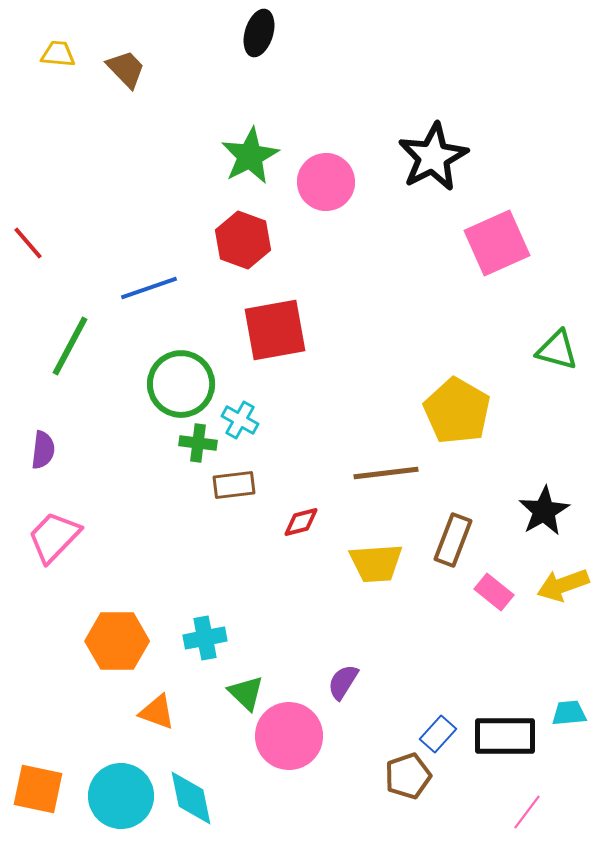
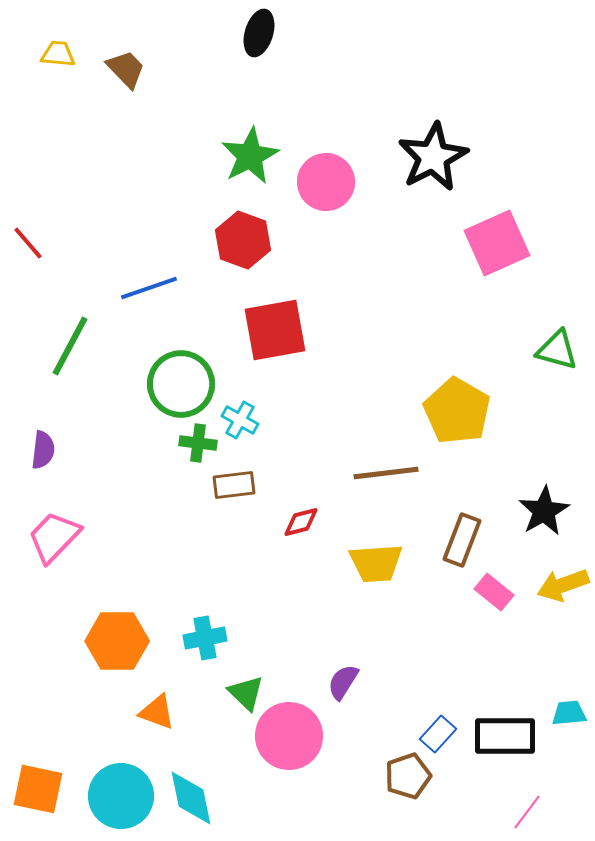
brown rectangle at (453, 540): moved 9 px right
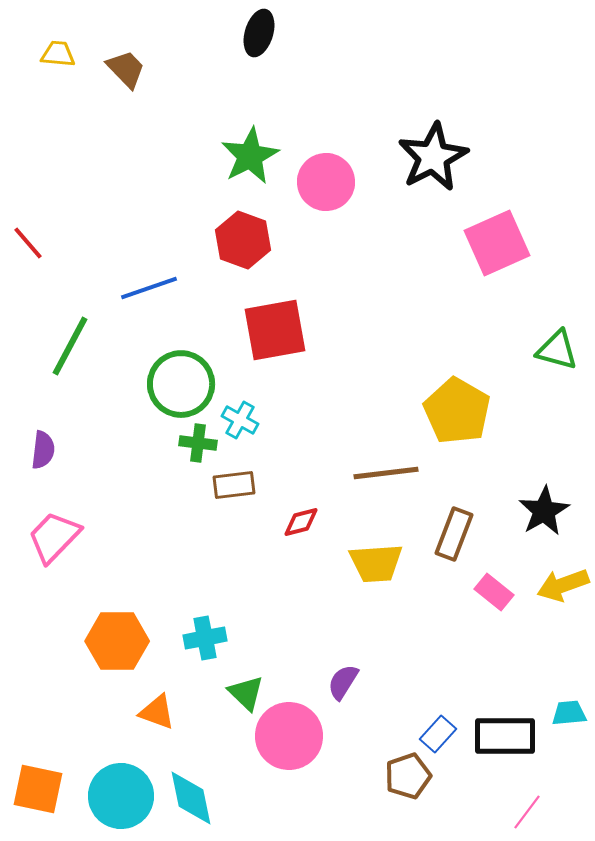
brown rectangle at (462, 540): moved 8 px left, 6 px up
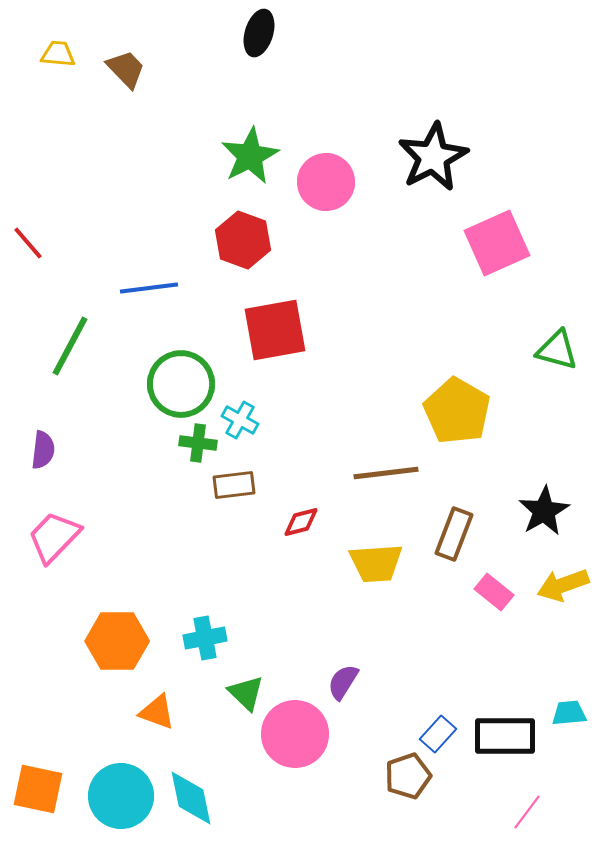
blue line at (149, 288): rotated 12 degrees clockwise
pink circle at (289, 736): moved 6 px right, 2 px up
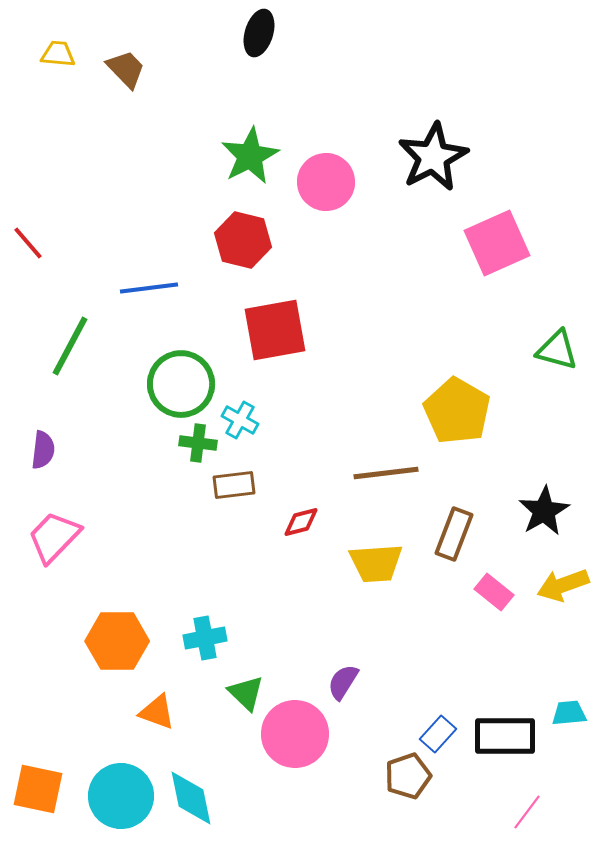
red hexagon at (243, 240): rotated 6 degrees counterclockwise
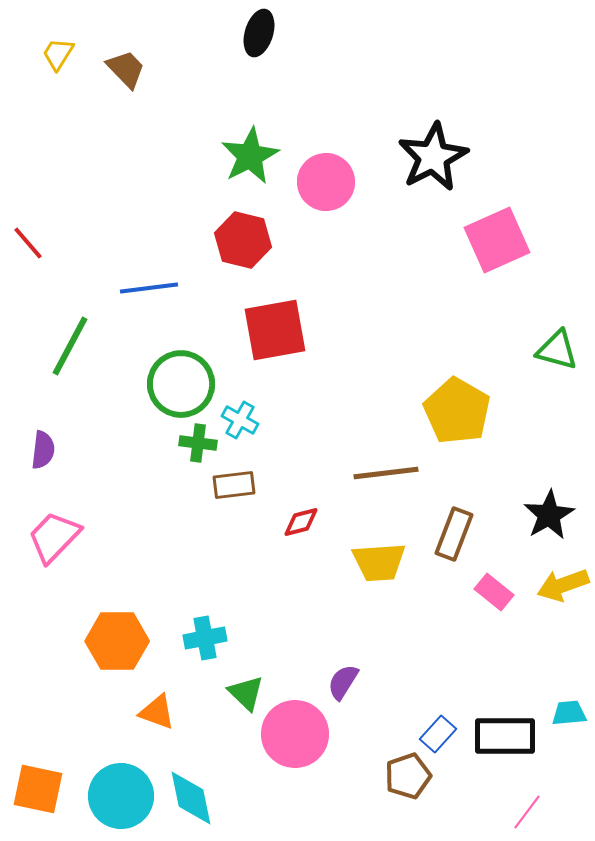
yellow trapezoid at (58, 54): rotated 63 degrees counterclockwise
pink square at (497, 243): moved 3 px up
black star at (544, 511): moved 5 px right, 4 px down
yellow trapezoid at (376, 563): moved 3 px right, 1 px up
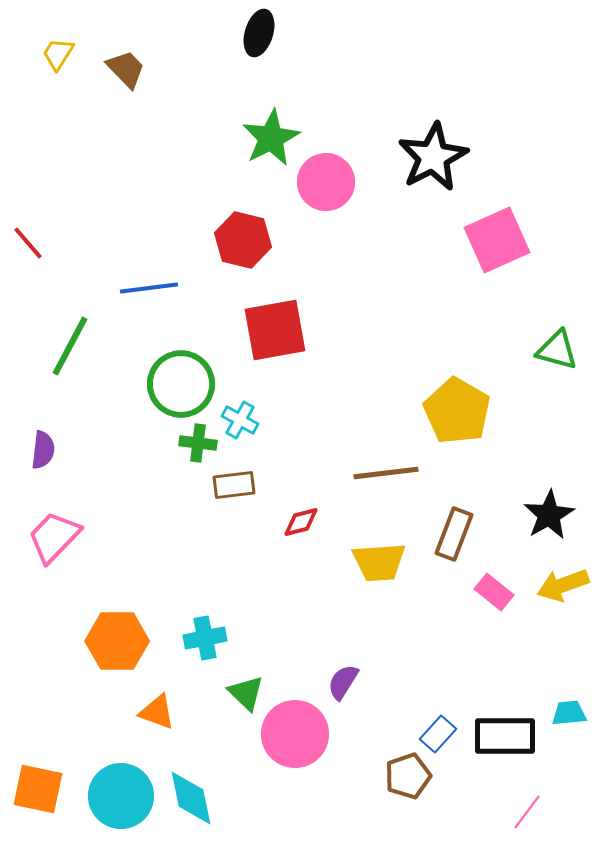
green star at (250, 156): moved 21 px right, 18 px up
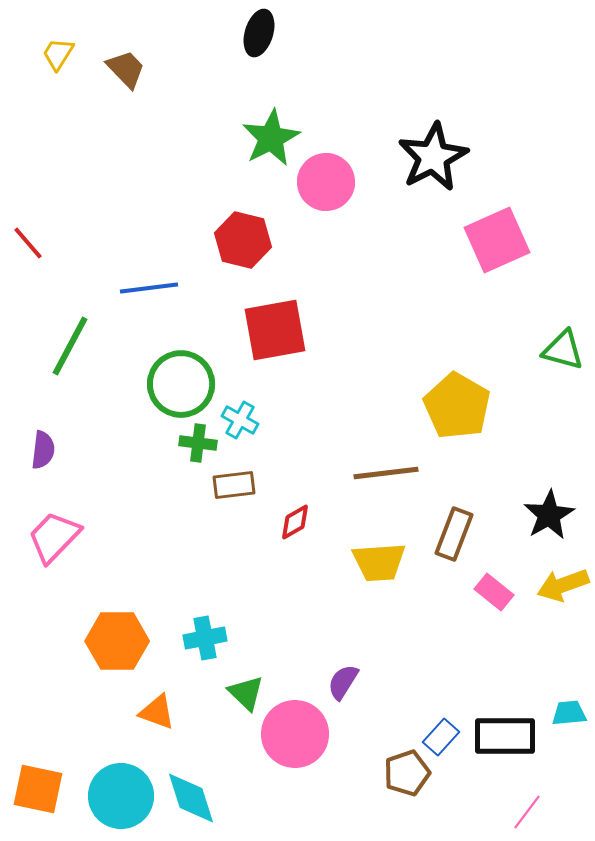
green triangle at (557, 350): moved 6 px right
yellow pentagon at (457, 411): moved 5 px up
red diamond at (301, 522): moved 6 px left; rotated 15 degrees counterclockwise
blue rectangle at (438, 734): moved 3 px right, 3 px down
brown pentagon at (408, 776): moved 1 px left, 3 px up
cyan diamond at (191, 798): rotated 6 degrees counterclockwise
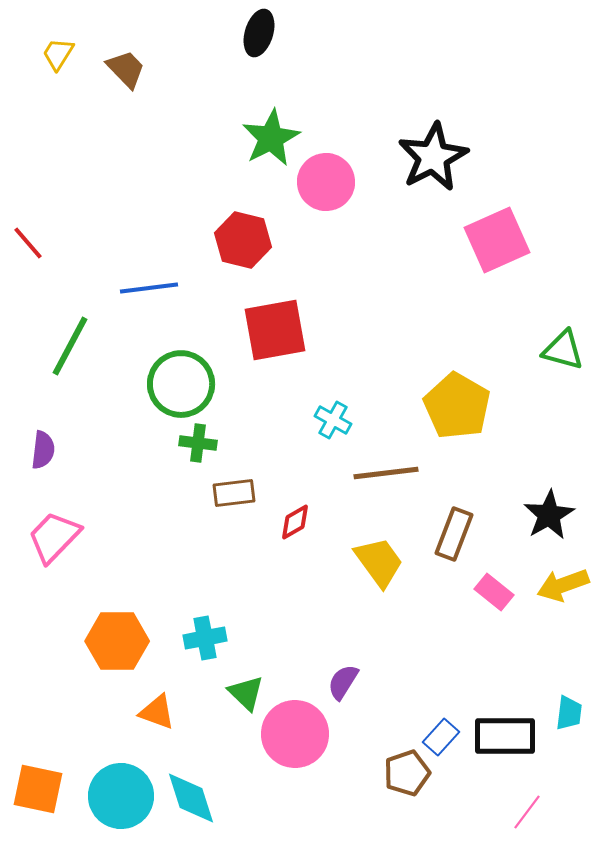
cyan cross at (240, 420): moved 93 px right
brown rectangle at (234, 485): moved 8 px down
yellow trapezoid at (379, 562): rotated 122 degrees counterclockwise
cyan trapezoid at (569, 713): rotated 102 degrees clockwise
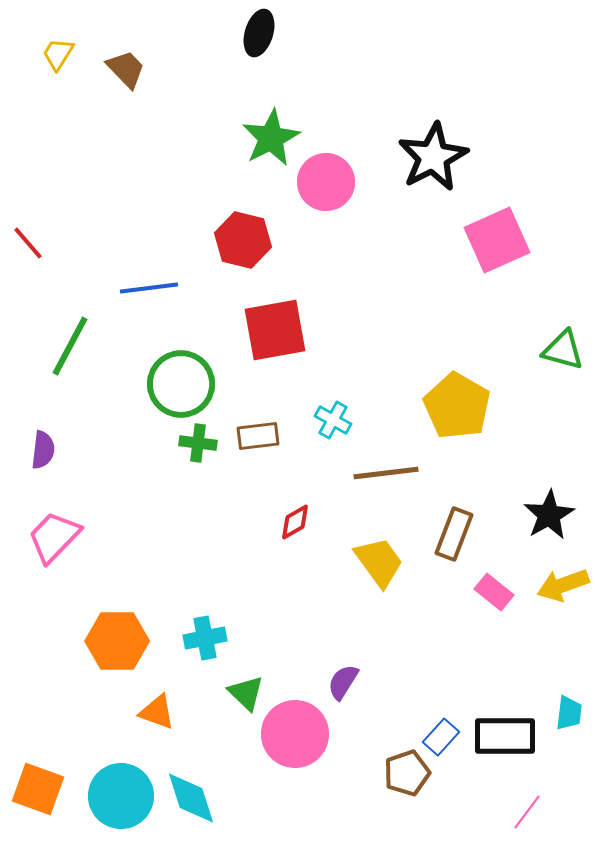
brown rectangle at (234, 493): moved 24 px right, 57 px up
orange square at (38, 789): rotated 8 degrees clockwise
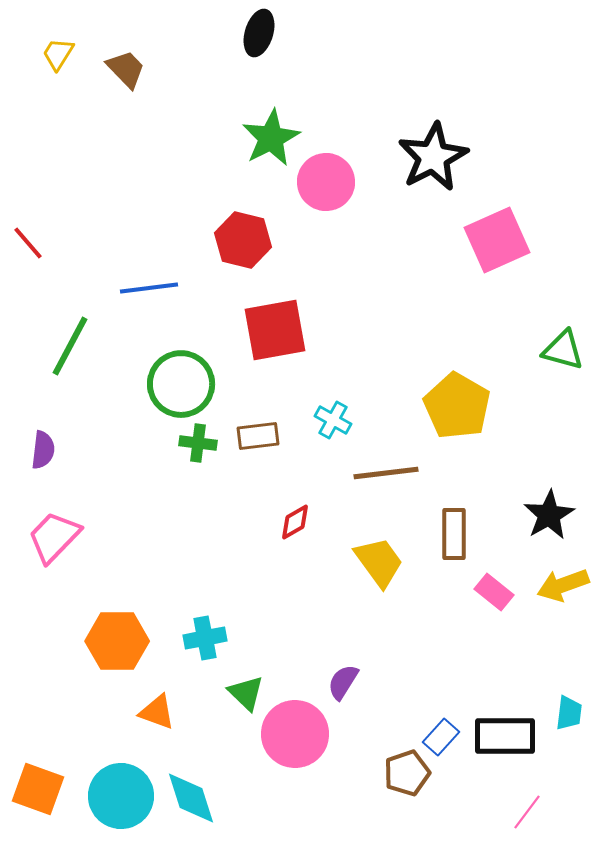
brown rectangle at (454, 534): rotated 21 degrees counterclockwise
